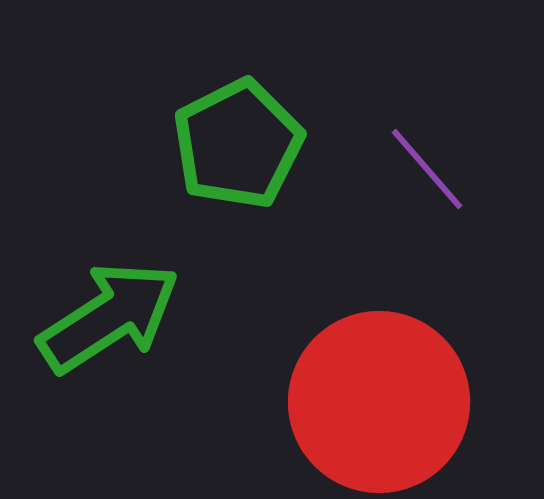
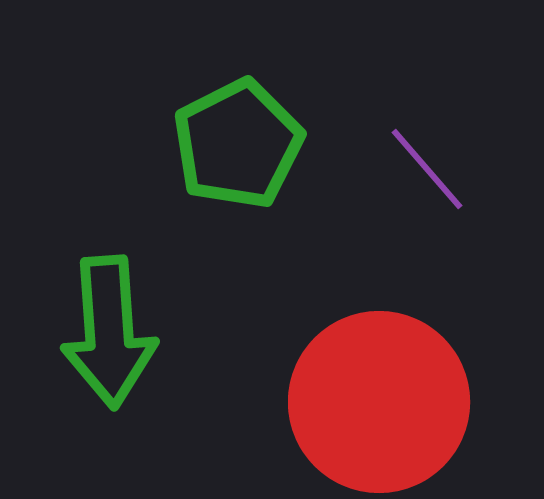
green arrow: moved 15 px down; rotated 119 degrees clockwise
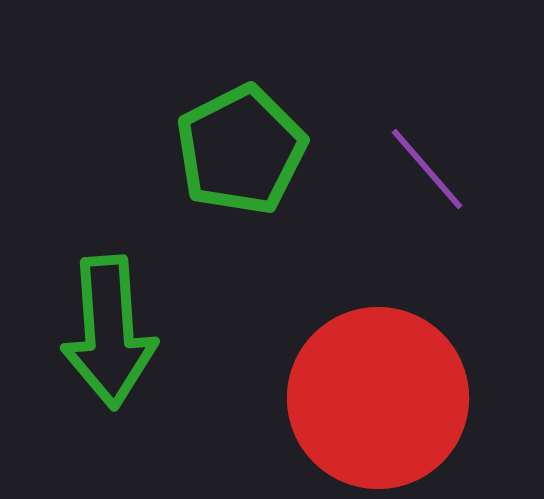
green pentagon: moved 3 px right, 6 px down
red circle: moved 1 px left, 4 px up
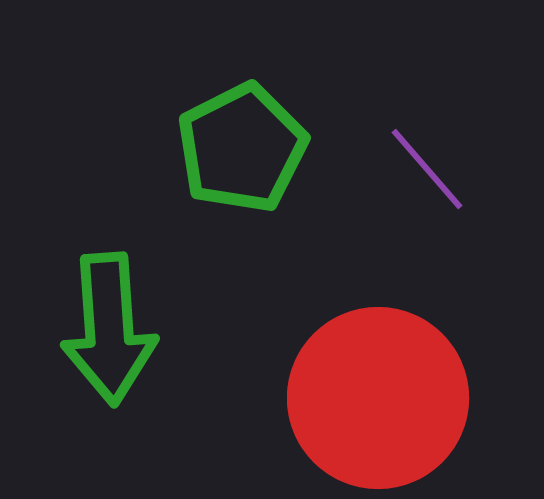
green pentagon: moved 1 px right, 2 px up
green arrow: moved 3 px up
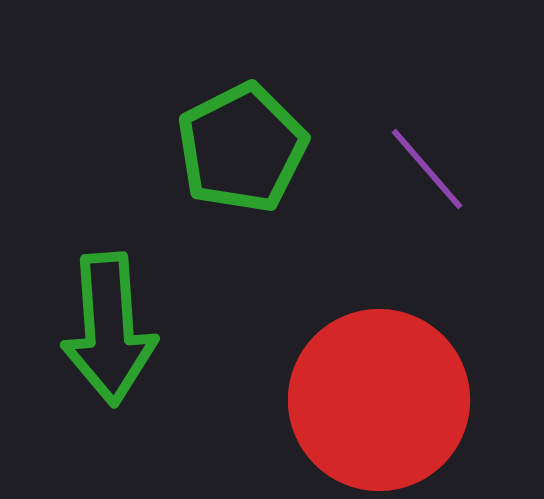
red circle: moved 1 px right, 2 px down
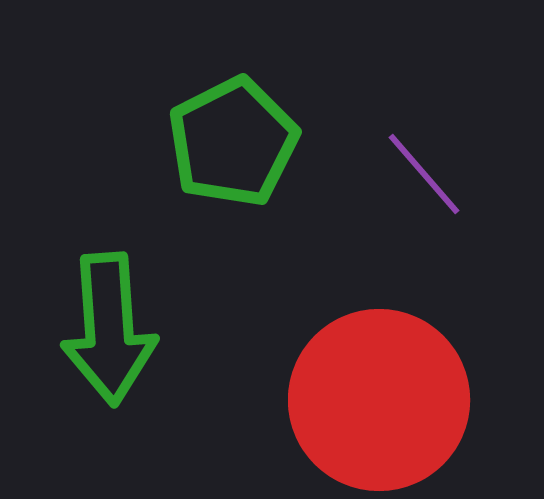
green pentagon: moved 9 px left, 6 px up
purple line: moved 3 px left, 5 px down
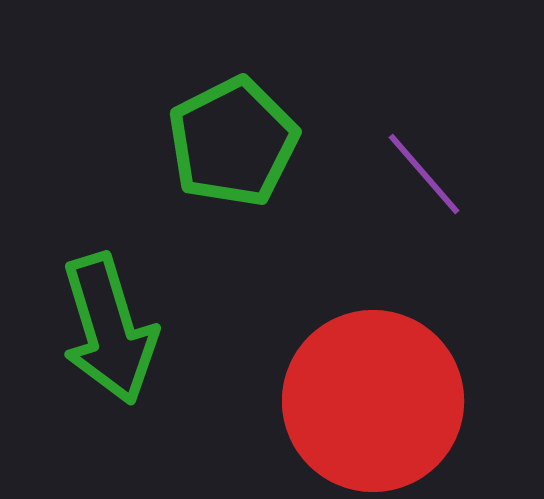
green arrow: rotated 13 degrees counterclockwise
red circle: moved 6 px left, 1 px down
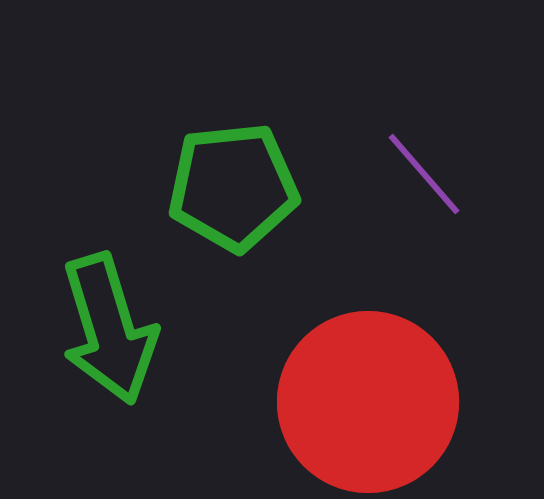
green pentagon: moved 45 px down; rotated 21 degrees clockwise
red circle: moved 5 px left, 1 px down
